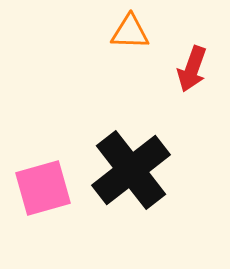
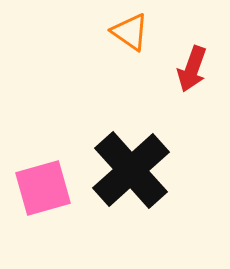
orange triangle: rotated 33 degrees clockwise
black cross: rotated 4 degrees counterclockwise
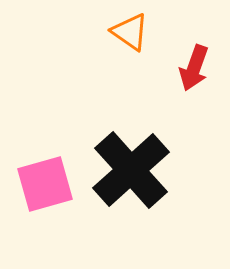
red arrow: moved 2 px right, 1 px up
pink square: moved 2 px right, 4 px up
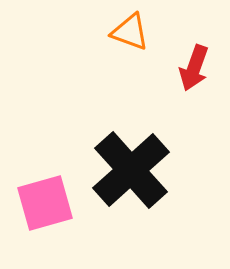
orange triangle: rotated 15 degrees counterclockwise
pink square: moved 19 px down
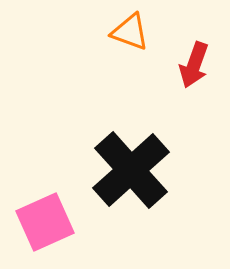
red arrow: moved 3 px up
pink square: moved 19 px down; rotated 8 degrees counterclockwise
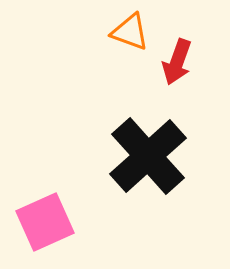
red arrow: moved 17 px left, 3 px up
black cross: moved 17 px right, 14 px up
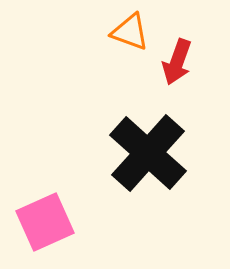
black cross: moved 3 px up; rotated 6 degrees counterclockwise
